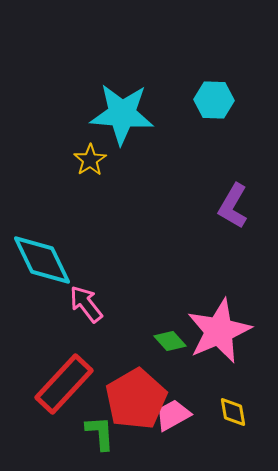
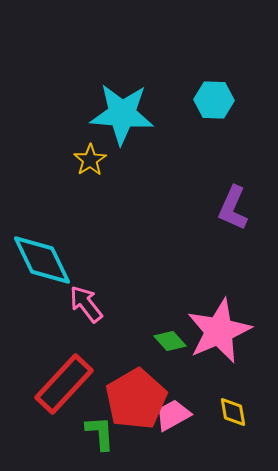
purple L-shape: moved 2 px down; rotated 6 degrees counterclockwise
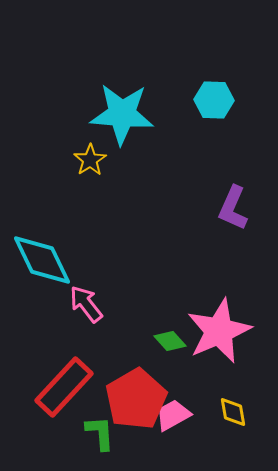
red rectangle: moved 3 px down
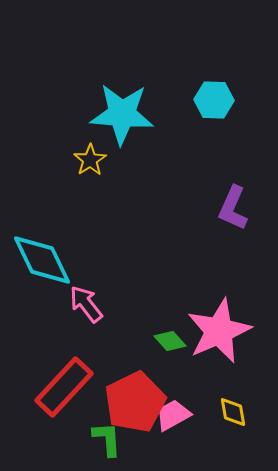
red pentagon: moved 1 px left, 3 px down; rotated 4 degrees clockwise
green L-shape: moved 7 px right, 6 px down
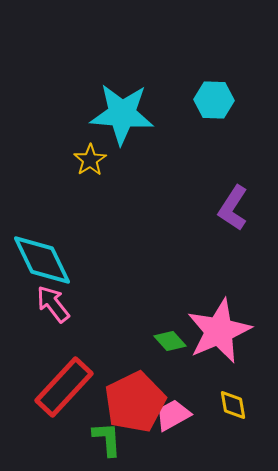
purple L-shape: rotated 9 degrees clockwise
pink arrow: moved 33 px left
yellow diamond: moved 7 px up
